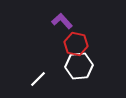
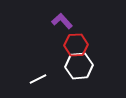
red hexagon: moved 1 px down; rotated 15 degrees counterclockwise
white line: rotated 18 degrees clockwise
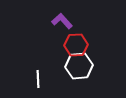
white line: rotated 66 degrees counterclockwise
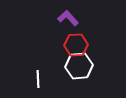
purple L-shape: moved 6 px right, 3 px up
